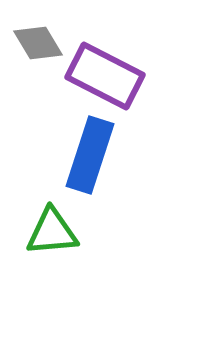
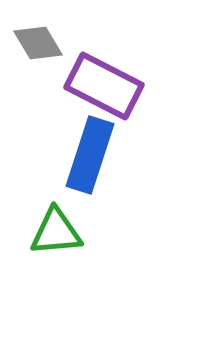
purple rectangle: moved 1 px left, 10 px down
green triangle: moved 4 px right
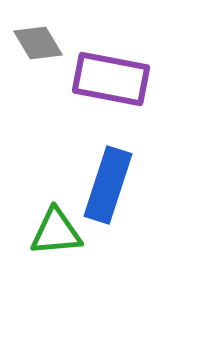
purple rectangle: moved 7 px right, 7 px up; rotated 16 degrees counterclockwise
blue rectangle: moved 18 px right, 30 px down
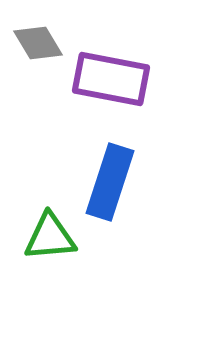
blue rectangle: moved 2 px right, 3 px up
green triangle: moved 6 px left, 5 px down
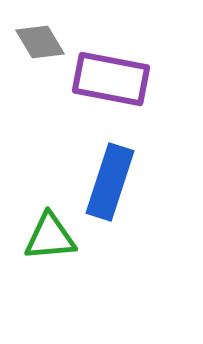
gray diamond: moved 2 px right, 1 px up
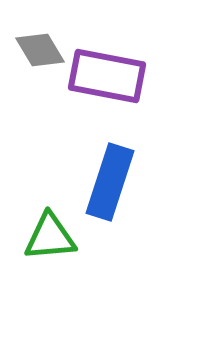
gray diamond: moved 8 px down
purple rectangle: moved 4 px left, 3 px up
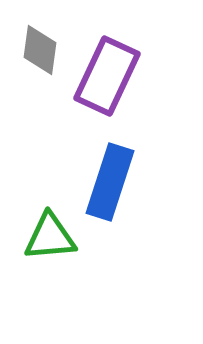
gray diamond: rotated 39 degrees clockwise
purple rectangle: rotated 76 degrees counterclockwise
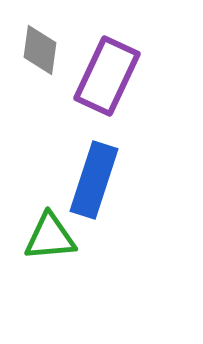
blue rectangle: moved 16 px left, 2 px up
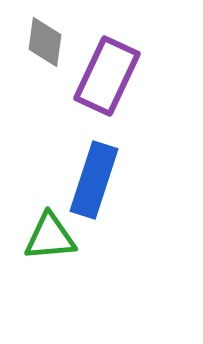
gray diamond: moved 5 px right, 8 px up
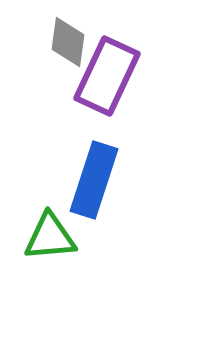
gray diamond: moved 23 px right
